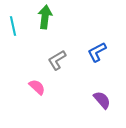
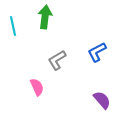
pink semicircle: rotated 24 degrees clockwise
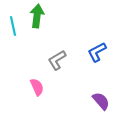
green arrow: moved 8 px left, 1 px up
purple semicircle: moved 1 px left, 1 px down
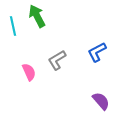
green arrow: rotated 35 degrees counterclockwise
pink semicircle: moved 8 px left, 15 px up
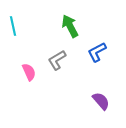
green arrow: moved 33 px right, 10 px down
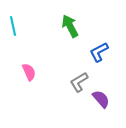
blue L-shape: moved 2 px right
gray L-shape: moved 22 px right, 22 px down
purple semicircle: moved 2 px up
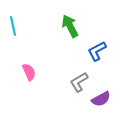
blue L-shape: moved 2 px left, 1 px up
purple semicircle: rotated 102 degrees clockwise
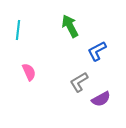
cyan line: moved 5 px right, 4 px down; rotated 18 degrees clockwise
